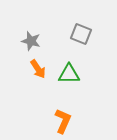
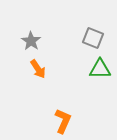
gray square: moved 12 px right, 4 px down
gray star: rotated 18 degrees clockwise
green triangle: moved 31 px right, 5 px up
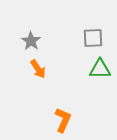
gray square: rotated 25 degrees counterclockwise
orange L-shape: moved 1 px up
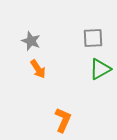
gray star: rotated 12 degrees counterclockwise
green triangle: rotated 30 degrees counterclockwise
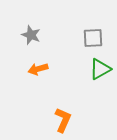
gray star: moved 6 px up
orange arrow: rotated 108 degrees clockwise
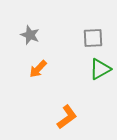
gray star: moved 1 px left
orange arrow: rotated 30 degrees counterclockwise
orange L-shape: moved 4 px right, 3 px up; rotated 30 degrees clockwise
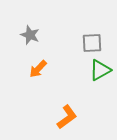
gray square: moved 1 px left, 5 px down
green triangle: moved 1 px down
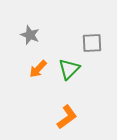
green triangle: moved 31 px left, 1 px up; rotated 15 degrees counterclockwise
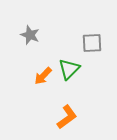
orange arrow: moved 5 px right, 7 px down
